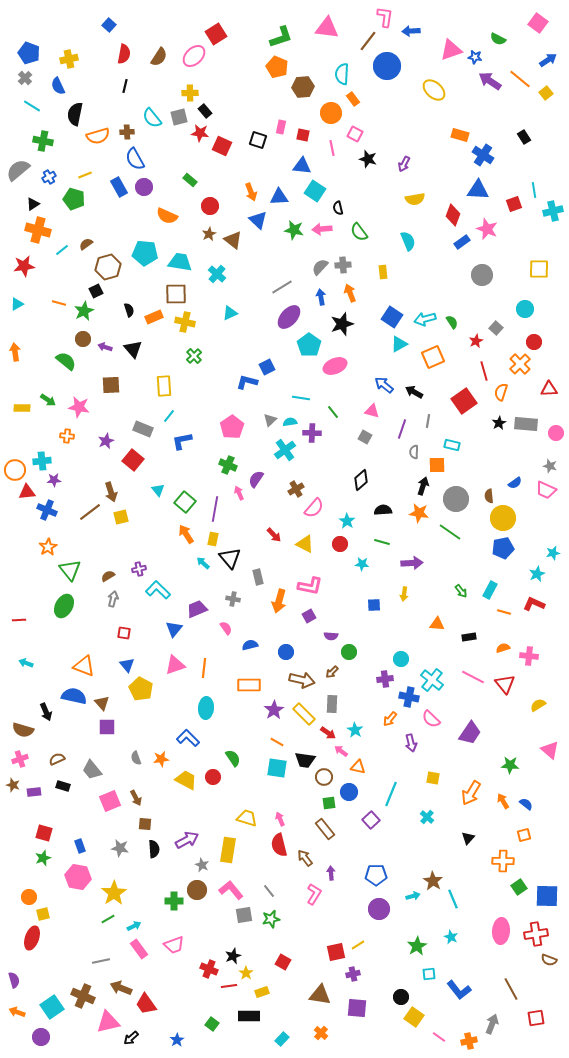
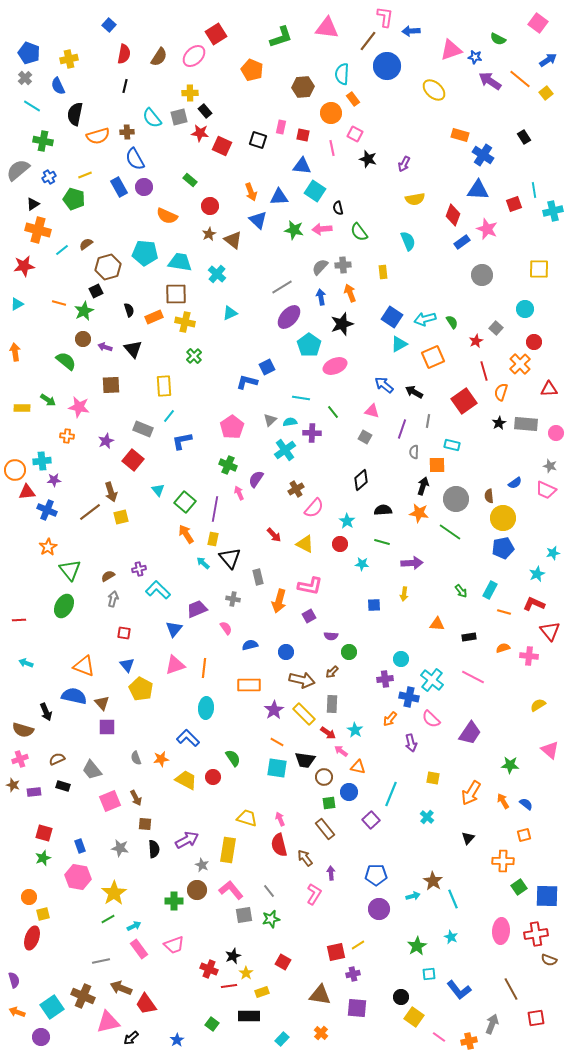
orange pentagon at (277, 67): moved 25 px left, 3 px down
red triangle at (505, 684): moved 45 px right, 53 px up
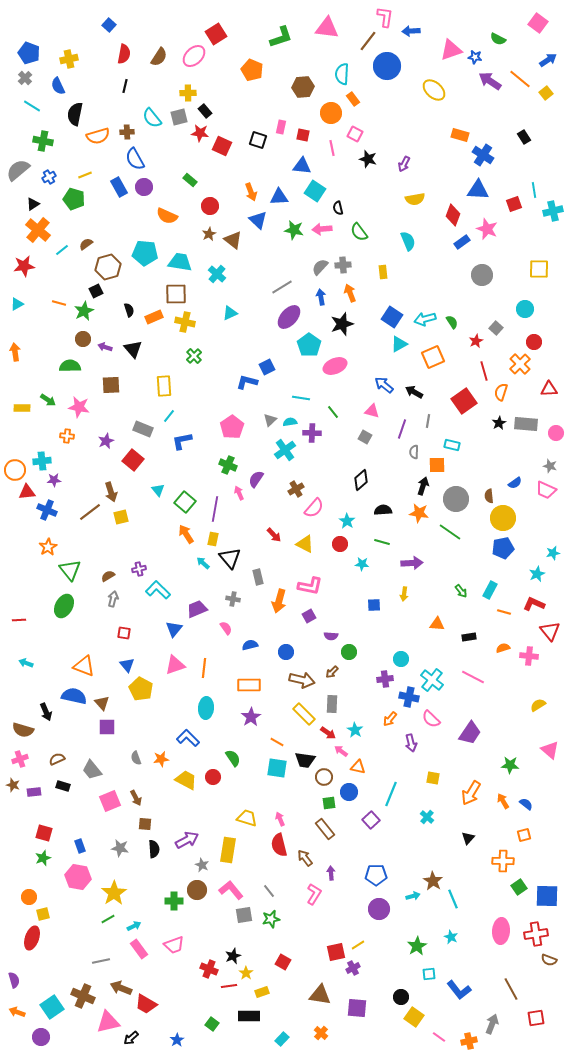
yellow cross at (190, 93): moved 2 px left
orange cross at (38, 230): rotated 25 degrees clockwise
green semicircle at (66, 361): moved 4 px right, 5 px down; rotated 40 degrees counterclockwise
purple star at (274, 710): moved 23 px left, 7 px down
purple cross at (353, 974): moved 6 px up; rotated 16 degrees counterclockwise
red trapezoid at (146, 1004): rotated 25 degrees counterclockwise
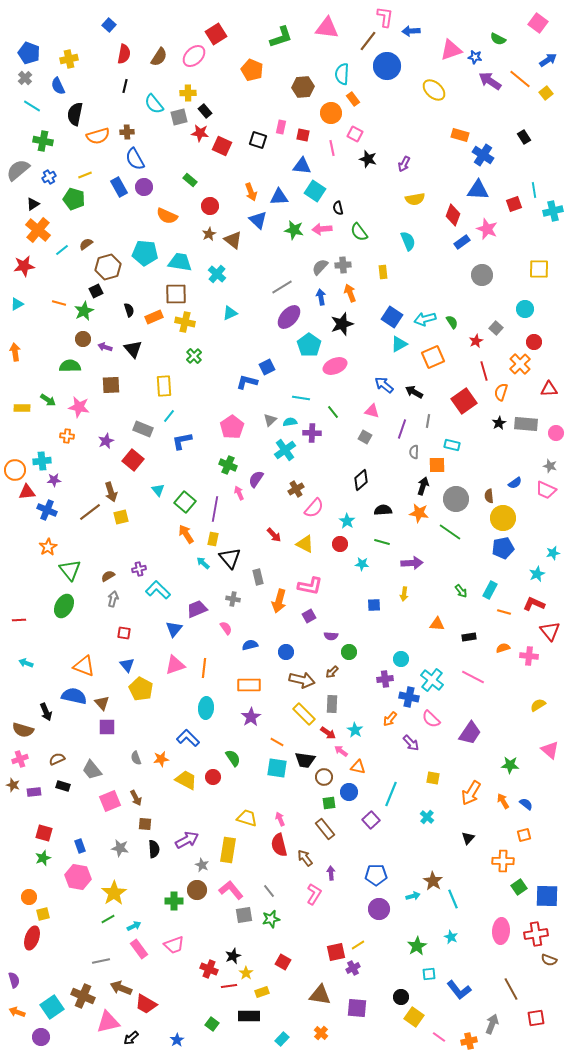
cyan semicircle at (152, 118): moved 2 px right, 14 px up
purple arrow at (411, 743): rotated 30 degrees counterclockwise
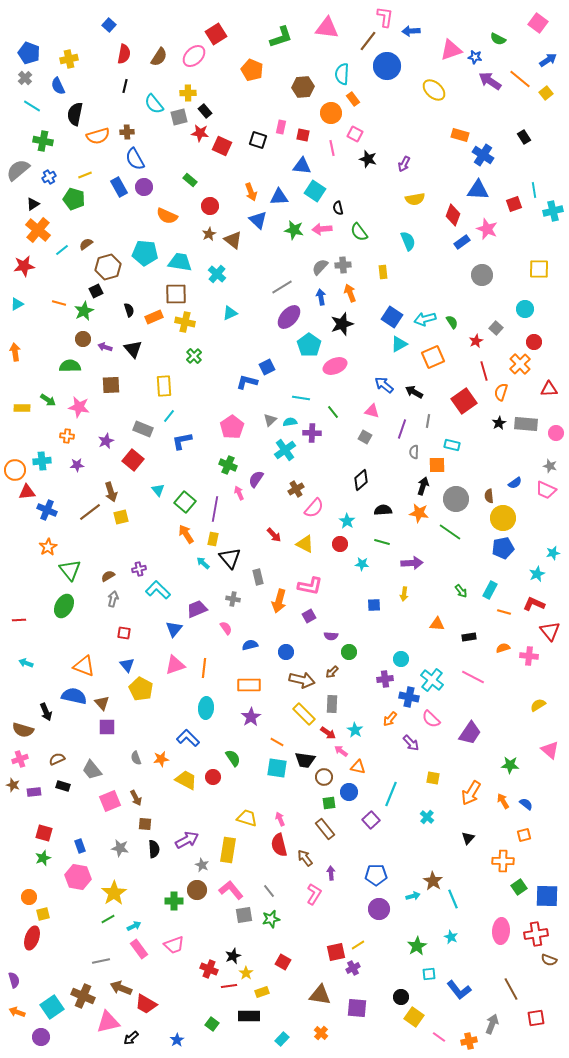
purple star at (54, 480): moved 23 px right, 15 px up
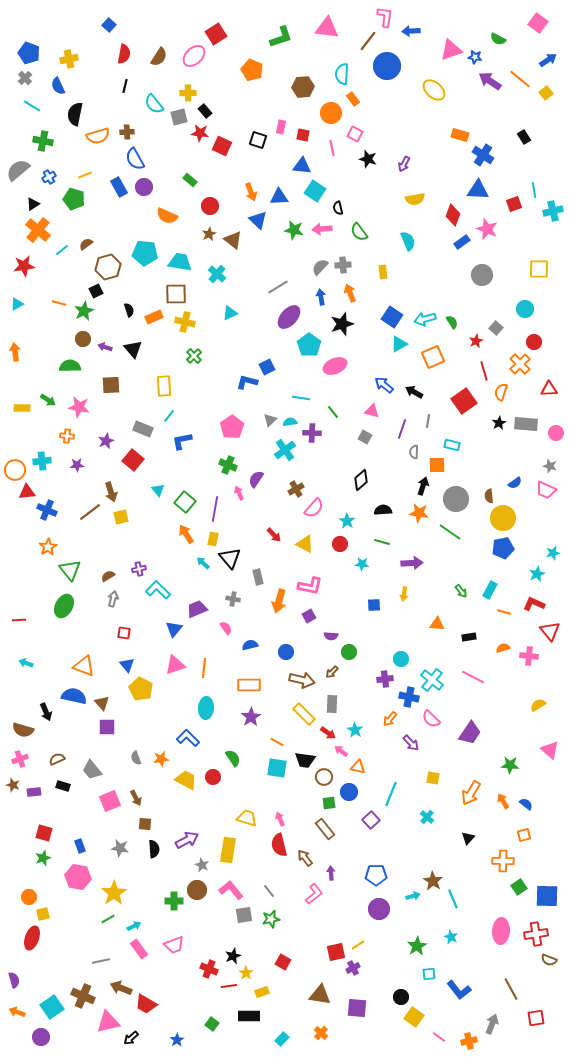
gray line at (282, 287): moved 4 px left
pink L-shape at (314, 894): rotated 20 degrees clockwise
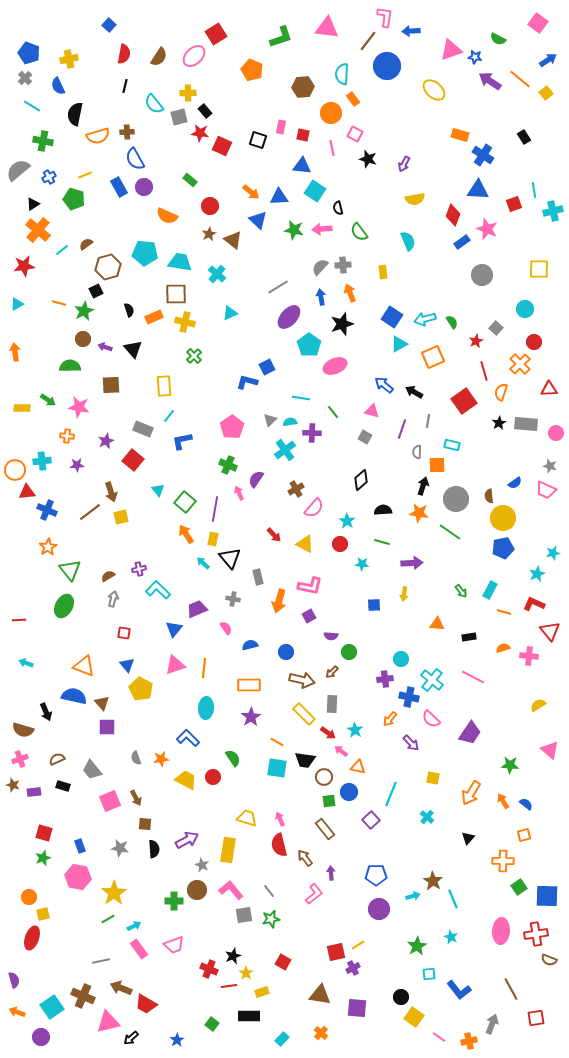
orange arrow at (251, 192): rotated 30 degrees counterclockwise
gray semicircle at (414, 452): moved 3 px right
green square at (329, 803): moved 2 px up
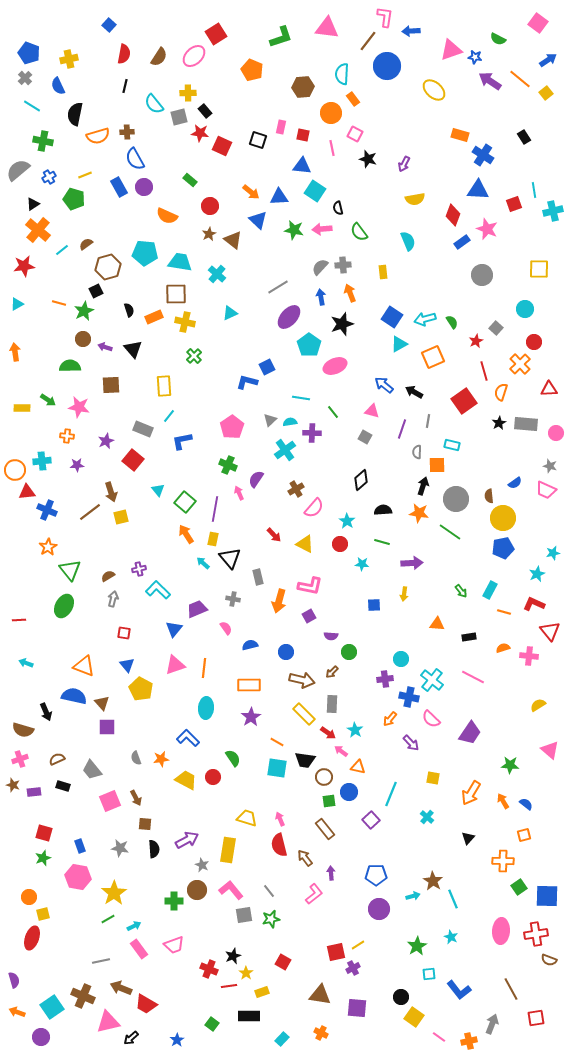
orange cross at (321, 1033): rotated 16 degrees counterclockwise
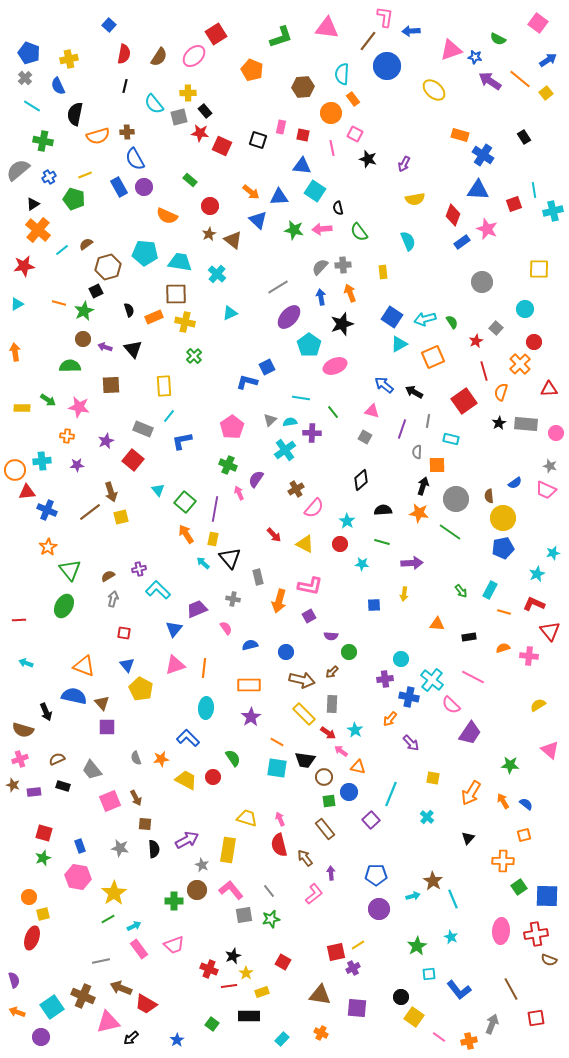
gray circle at (482, 275): moved 7 px down
cyan rectangle at (452, 445): moved 1 px left, 6 px up
pink semicircle at (431, 719): moved 20 px right, 14 px up
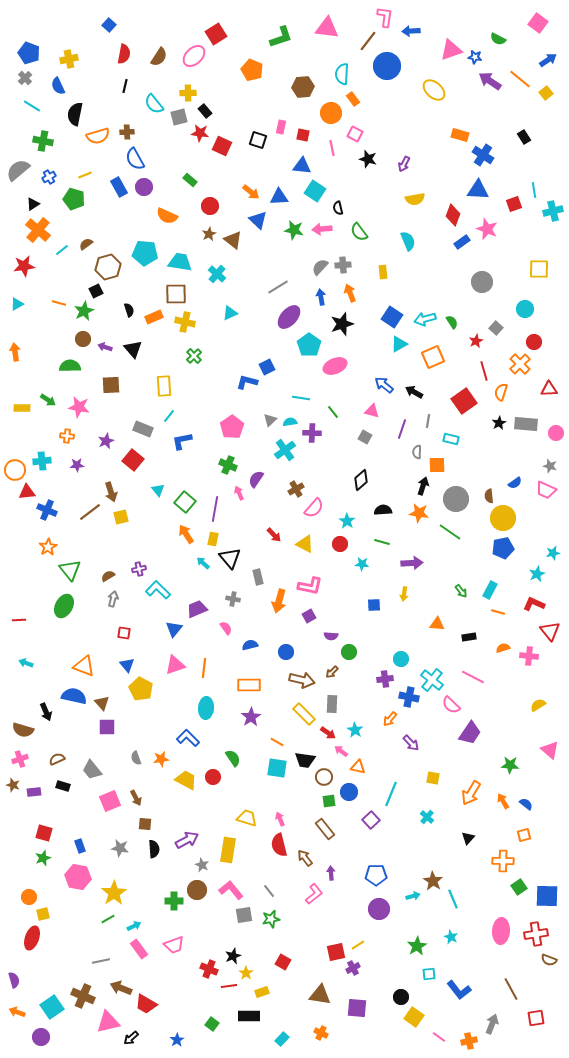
orange line at (504, 612): moved 6 px left
